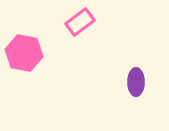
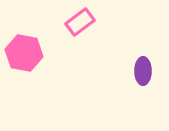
purple ellipse: moved 7 px right, 11 px up
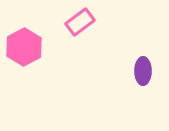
pink hexagon: moved 6 px up; rotated 21 degrees clockwise
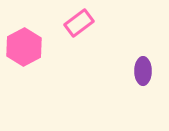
pink rectangle: moved 1 px left, 1 px down
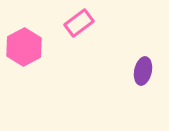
purple ellipse: rotated 12 degrees clockwise
